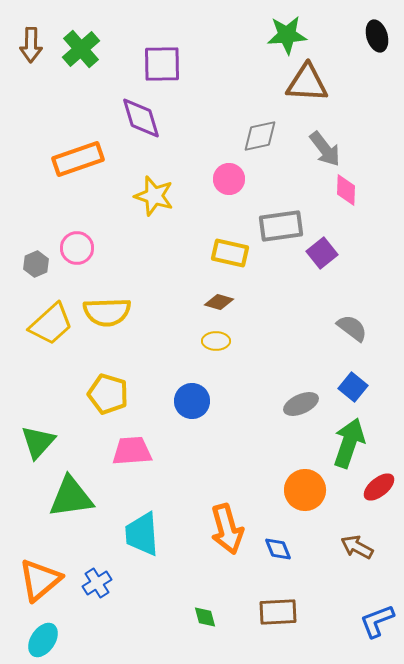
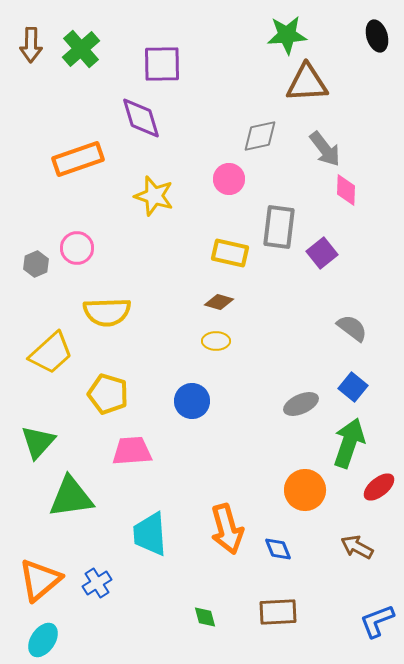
brown triangle at (307, 83): rotated 6 degrees counterclockwise
gray rectangle at (281, 226): moved 2 px left, 1 px down; rotated 75 degrees counterclockwise
yellow trapezoid at (51, 324): moved 29 px down
cyan trapezoid at (142, 534): moved 8 px right
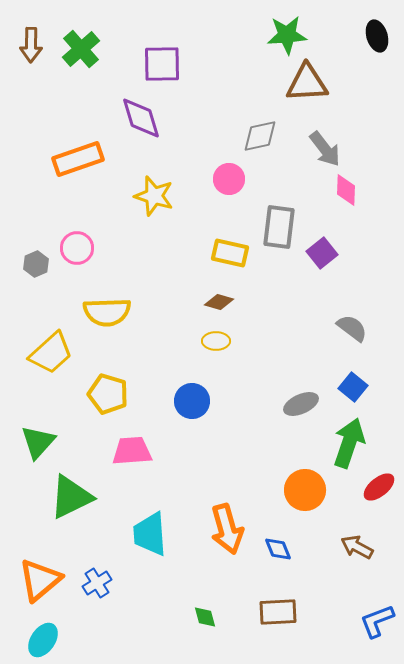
green triangle at (71, 497): rotated 18 degrees counterclockwise
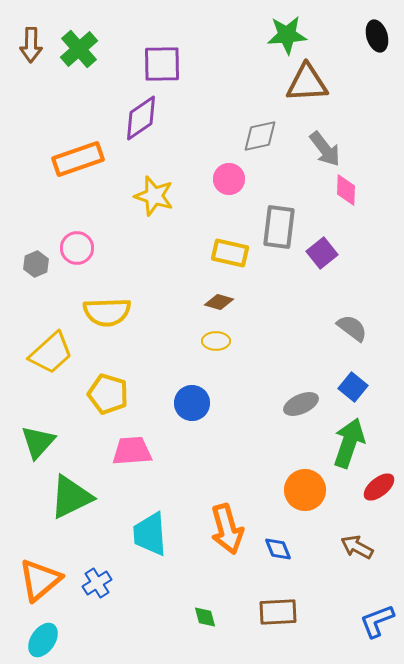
green cross at (81, 49): moved 2 px left
purple diamond at (141, 118): rotated 72 degrees clockwise
blue circle at (192, 401): moved 2 px down
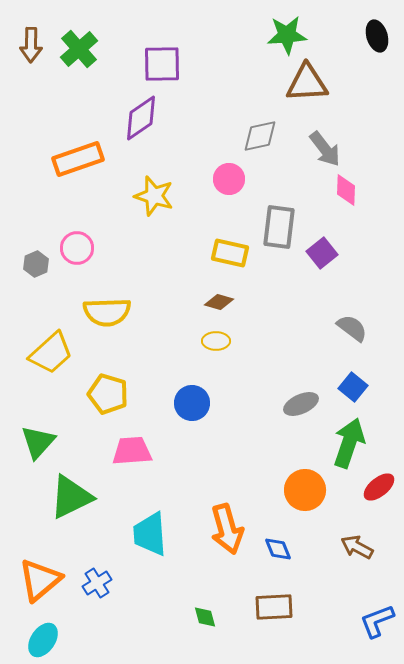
brown rectangle at (278, 612): moved 4 px left, 5 px up
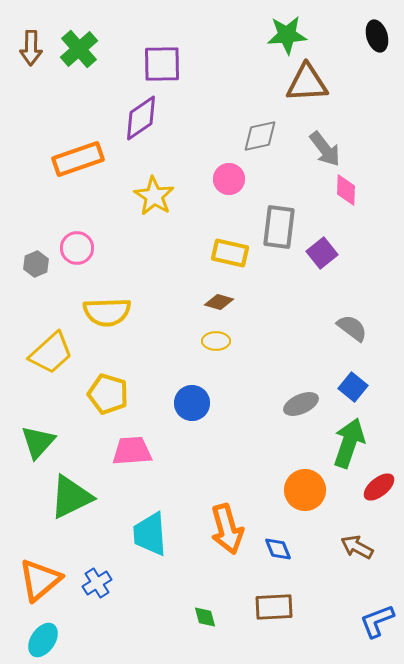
brown arrow at (31, 45): moved 3 px down
yellow star at (154, 196): rotated 15 degrees clockwise
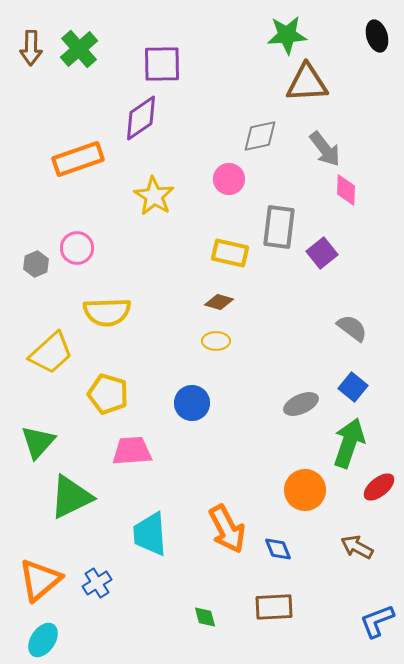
orange arrow at (227, 529): rotated 12 degrees counterclockwise
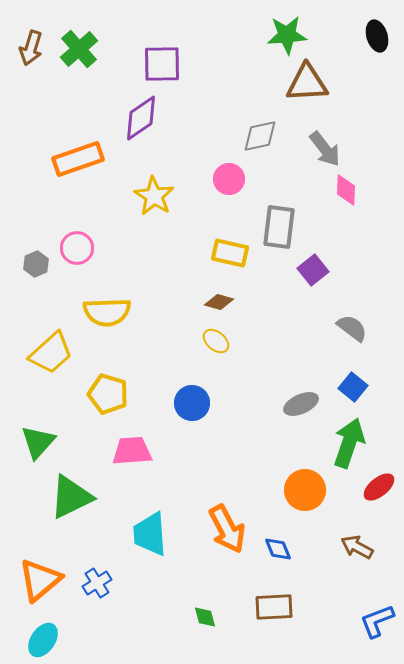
brown arrow at (31, 48): rotated 16 degrees clockwise
purple square at (322, 253): moved 9 px left, 17 px down
yellow ellipse at (216, 341): rotated 40 degrees clockwise
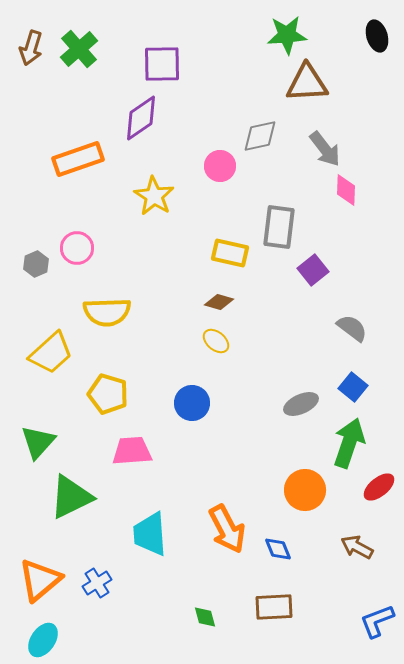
pink circle at (229, 179): moved 9 px left, 13 px up
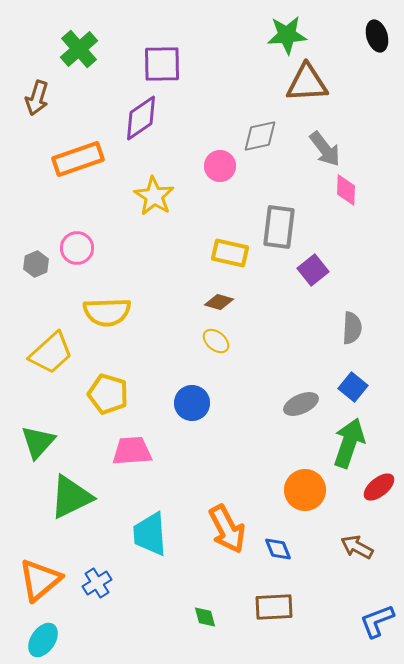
brown arrow at (31, 48): moved 6 px right, 50 px down
gray semicircle at (352, 328): rotated 56 degrees clockwise
